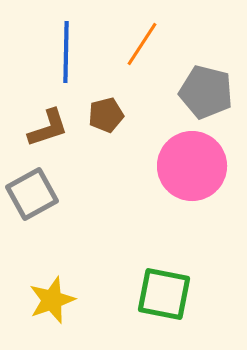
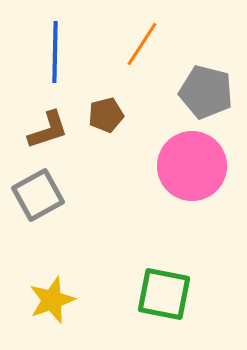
blue line: moved 11 px left
brown L-shape: moved 2 px down
gray square: moved 6 px right, 1 px down
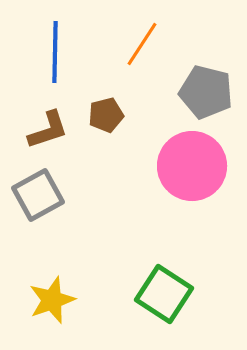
green square: rotated 22 degrees clockwise
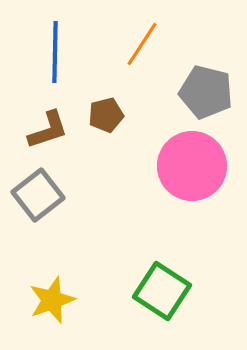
gray square: rotated 9 degrees counterclockwise
green square: moved 2 px left, 3 px up
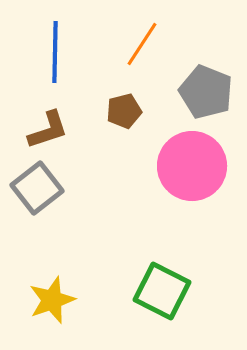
gray pentagon: rotated 8 degrees clockwise
brown pentagon: moved 18 px right, 4 px up
gray square: moved 1 px left, 7 px up
green square: rotated 6 degrees counterclockwise
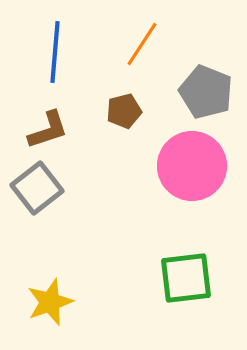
blue line: rotated 4 degrees clockwise
green square: moved 24 px right, 13 px up; rotated 34 degrees counterclockwise
yellow star: moved 2 px left, 2 px down
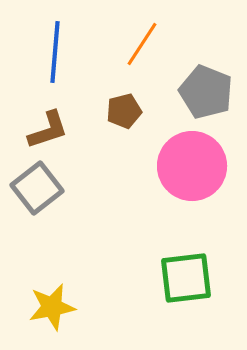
yellow star: moved 2 px right, 5 px down; rotated 9 degrees clockwise
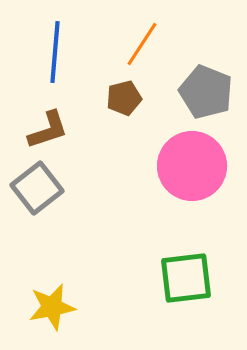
brown pentagon: moved 13 px up
